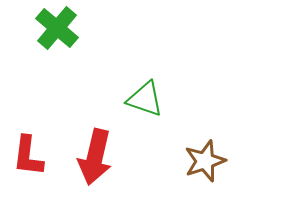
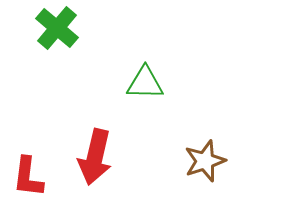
green triangle: moved 16 px up; rotated 18 degrees counterclockwise
red L-shape: moved 21 px down
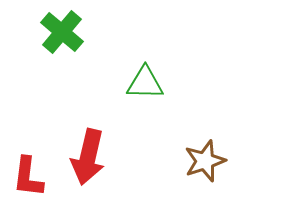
green cross: moved 5 px right, 4 px down
red arrow: moved 7 px left
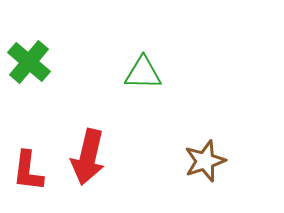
green cross: moved 33 px left, 30 px down
green triangle: moved 2 px left, 10 px up
red L-shape: moved 6 px up
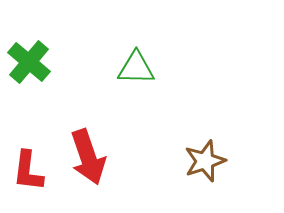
green triangle: moved 7 px left, 5 px up
red arrow: rotated 32 degrees counterclockwise
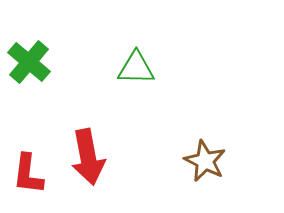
red arrow: rotated 8 degrees clockwise
brown star: rotated 27 degrees counterclockwise
red L-shape: moved 3 px down
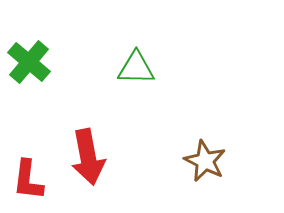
red L-shape: moved 6 px down
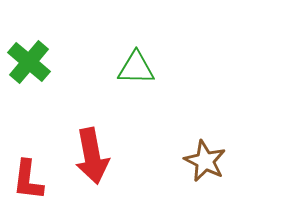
red arrow: moved 4 px right, 1 px up
